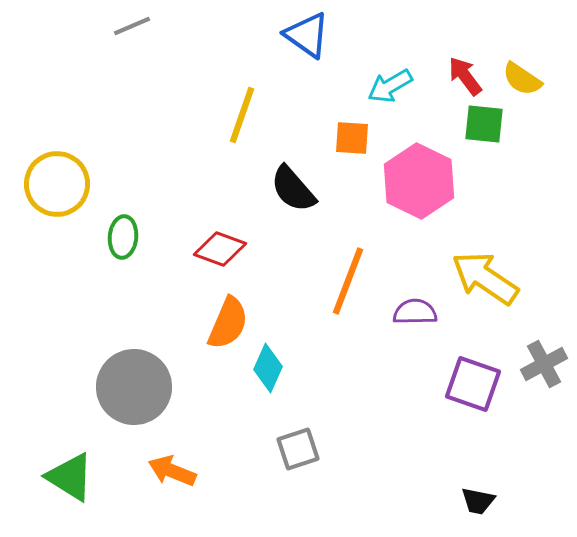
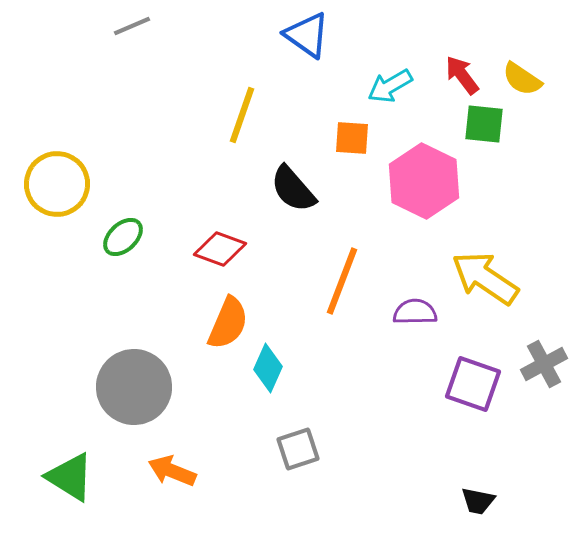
red arrow: moved 3 px left, 1 px up
pink hexagon: moved 5 px right
green ellipse: rotated 42 degrees clockwise
orange line: moved 6 px left
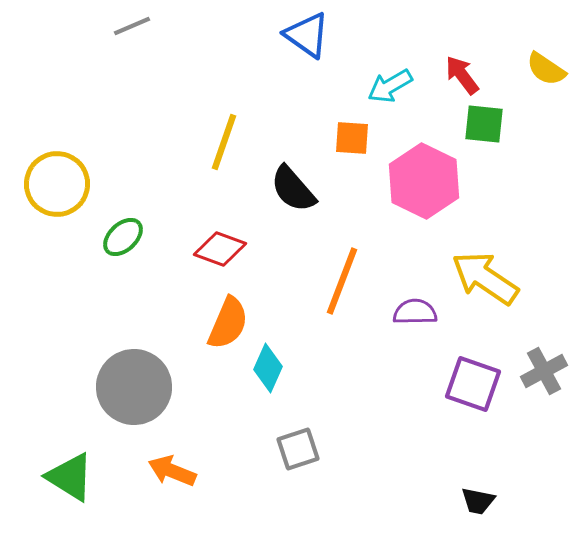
yellow semicircle: moved 24 px right, 10 px up
yellow line: moved 18 px left, 27 px down
gray cross: moved 7 px down
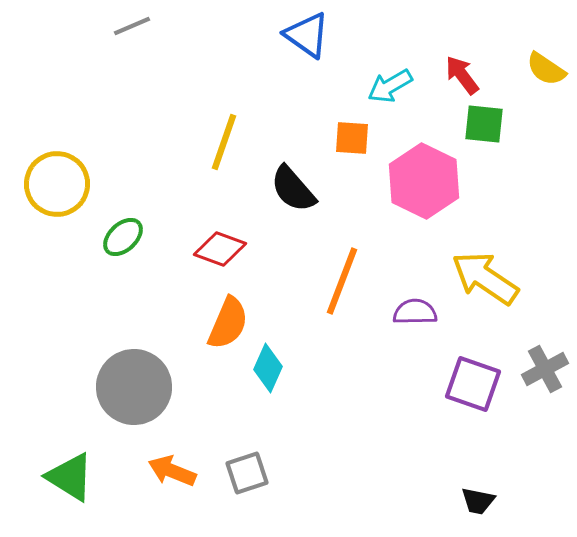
gray cross: moved 1 px right, 2 px up
gray square: moved 51 px left, 24 px down
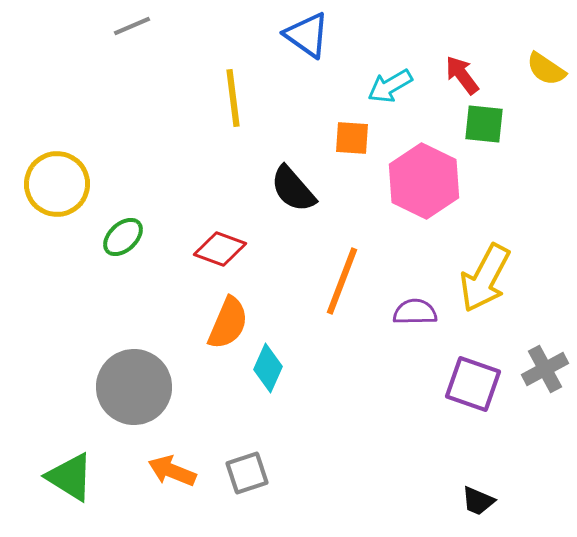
yellow line: moved 9 px right, 44 px up; rotated 26 degrees counterclockwise
yellow arrow: rotated 96 degrees counterclockwise
black trapezoid: rotated 12 degrees clockwise
